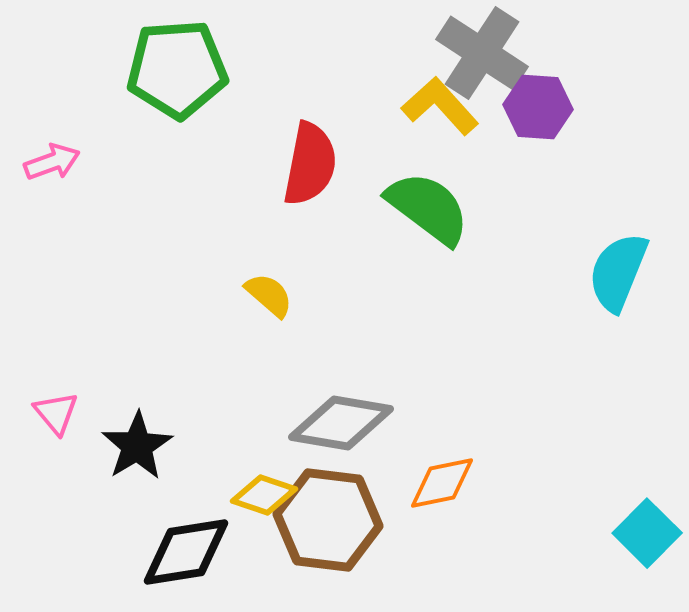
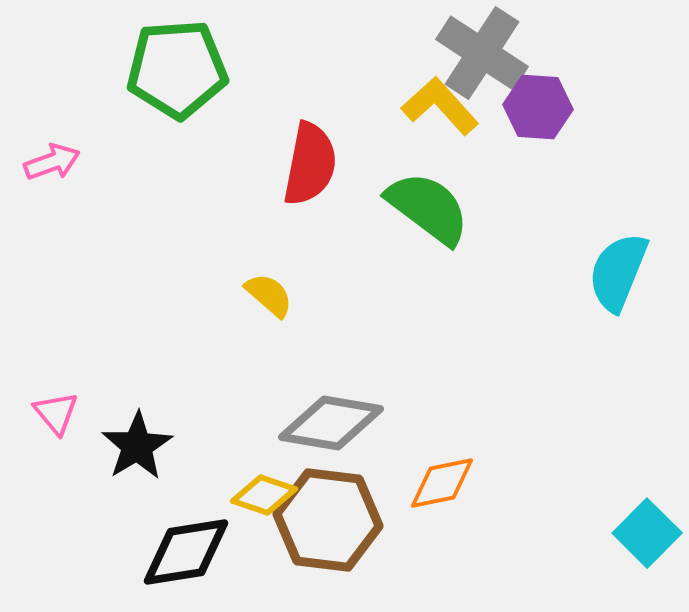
gray diamond: moved 10 px left
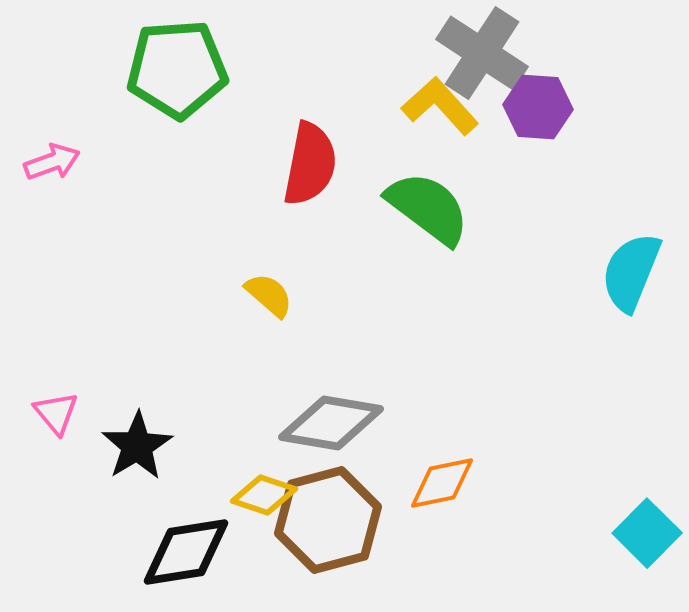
cyan semicircle: moved 13 px right
brown hexagon: rotated 22 degrees counterclockwise
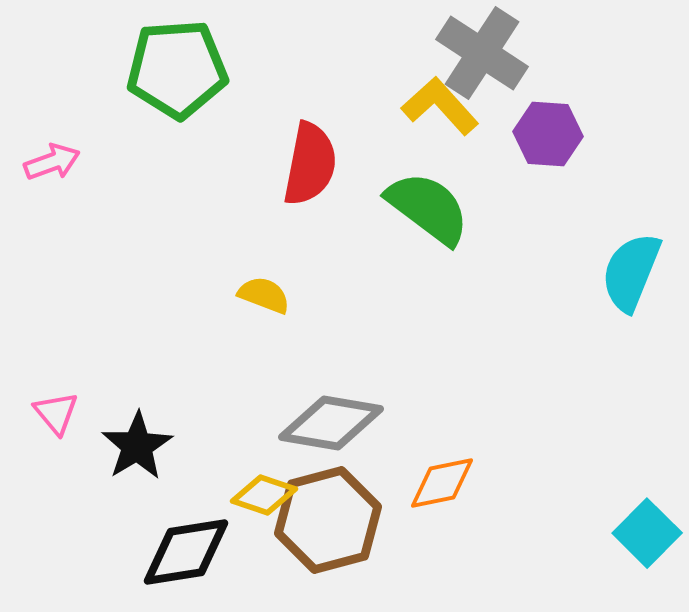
purple hexagon: moved 10 px right, 27 px down
yellow semicircle: moved 5 px left; rotated 20 degrees counterclockwise
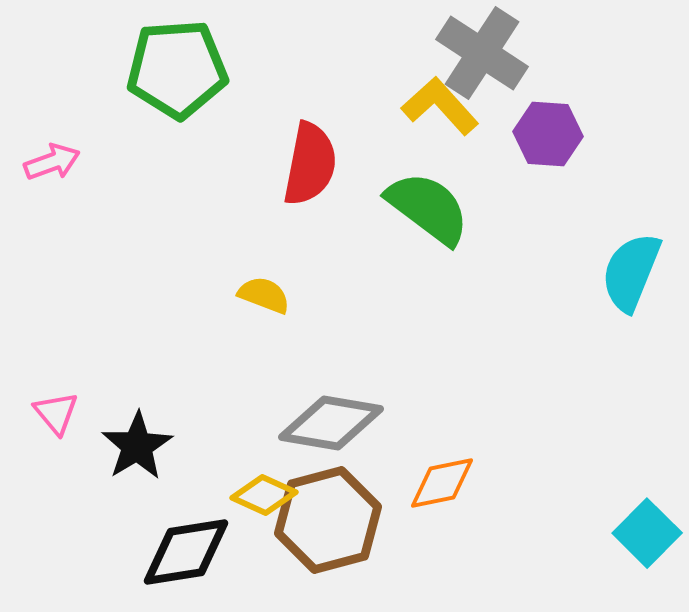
yellow diamond: rotated 6 degrees clockwise
